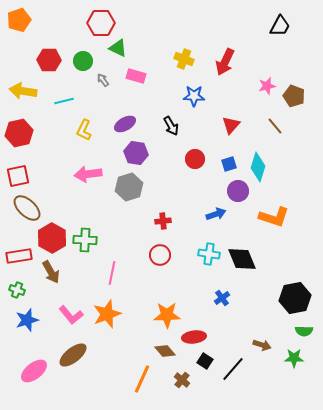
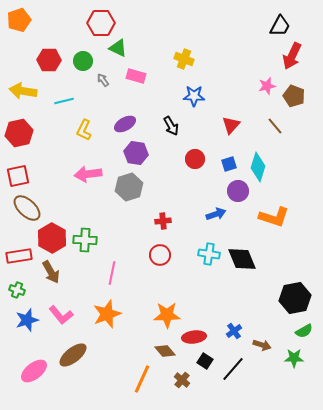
red arrow at (225, 62): moved 67 px right, 6 px up
blue cross at (222, 298): moved 12 px right, 33 px down
pink L-shape at (71, 315): moved 10 px left
green semicircle at (304, 331): rotated 30 degrees counterclockwise
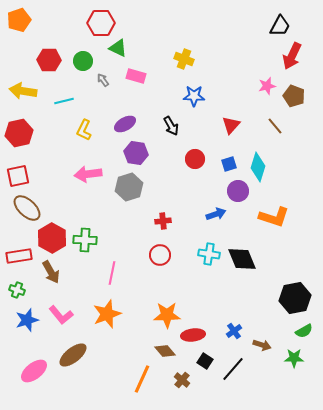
red ellipse at (194, 337): moved 1 px left, 2 px up
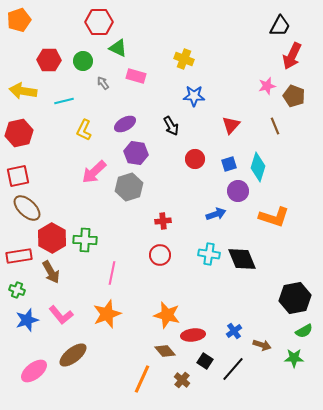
red hexagon at (101, 23): moved 2 px left, 1 px up
gray arrow at (103, 80): moved 3 px down
brown line at (275, 126): rotated 18 degrees clockwise
pink arrow at (88, 174): moved 6 px right, 2 px up; rotated 36 degrees counterclockwise
orange star at (167, 315): rotated 16 degrees clockwise
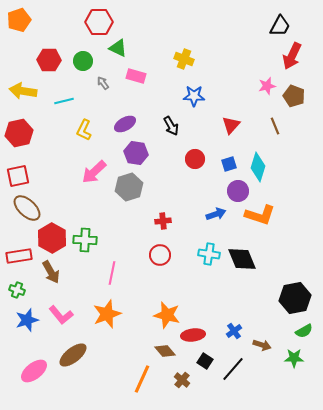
orange L-shape at (274, 217): moved 14 px left, 2 px up
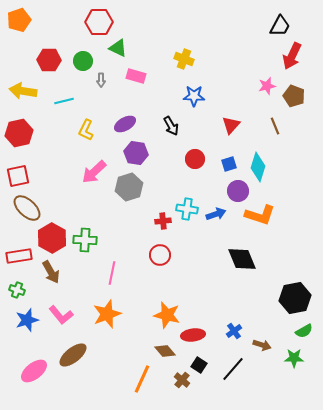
gray arrow at (103, 83): moved 2 px left, 3 px up; rotated 144 degrees counterclockwise
yellow L-shape at (84, 130): moved 2 px right
cyan cross at (209, 254): moved 22 px left, 45 px up
black square at (205, 361): moved 6 px left, 4 px down
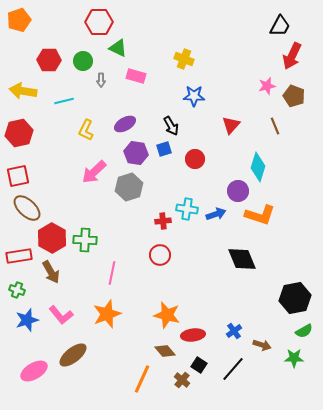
blue square at (229, 164): moved 65 px left, 15 px up
pink ellipse at (34, 371): rotated 8 degrees clockwise
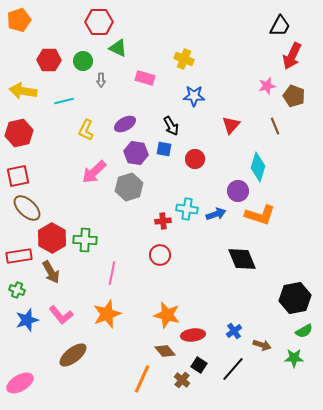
pink rectangle at (136, 76): moved 9 px right, 2 px down
blue square at (164, 149): rotated 28 degrees clockwise
pink ellipse at (34, 371): moved 14 px left, 12 px down
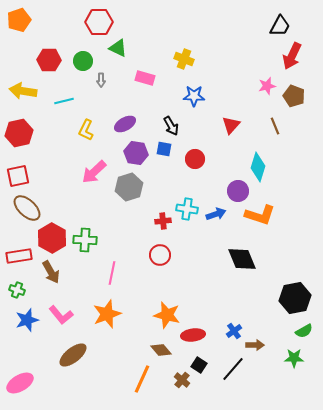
brown arrow at (262, 345): moved 7 px left; rotated 18 degrees counterclockwise
brown diamond at (165, 351): moved 4 px left, 1 px up
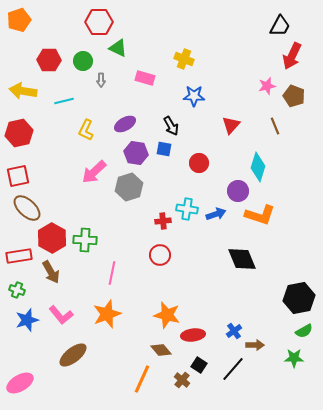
red circle at (195, 159): moved 4 px right, 4 px down
black hexagon at (295, 298): moved 4 px right
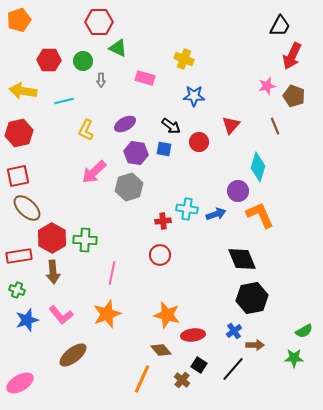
black arrow at (171, 126): rotated 24 degrees counterclockwise
red circle at (199, 163): moved 21 px up
orange L-shape at (260, 215): rotated 132 degrees counterclockwise
brown arrow at (51, 272): moved 2 px right; rotated 25 degrees clockwise
black hexagon at (299, 298): moved 47 px left
